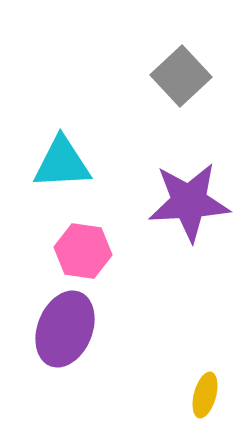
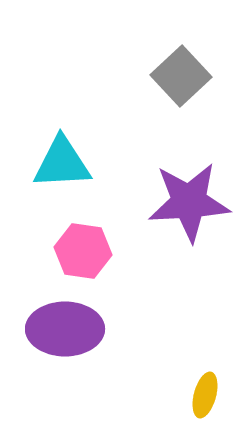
purple ellipse: rotated 68 degrees clockwise
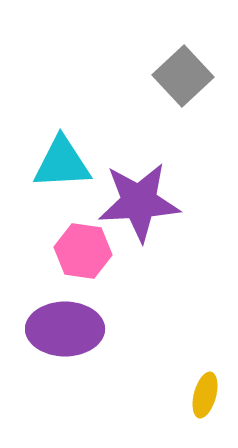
gray square: moved 2 px right
purple star: moved 50 px left
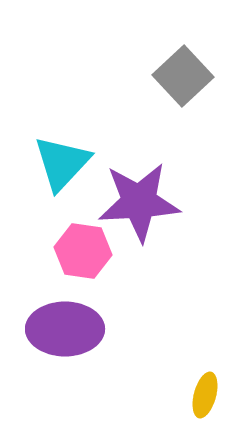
cyan triangle: rotated 44 degrees counterclockwise
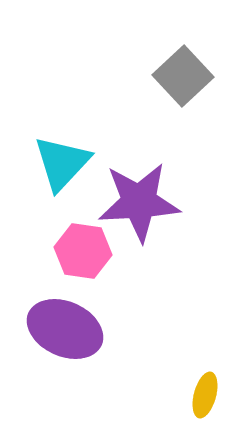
purple ellipse: rotated 24 degrees clockwise
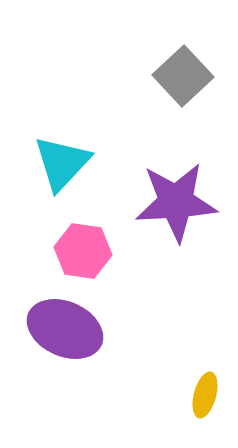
purple star: moved 37 px right
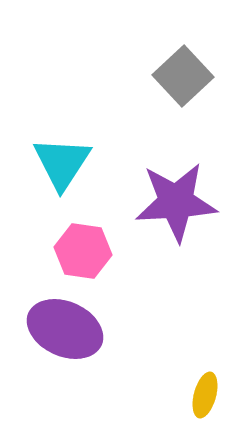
cyan triangle: rotated 10 degrees counterclockwise
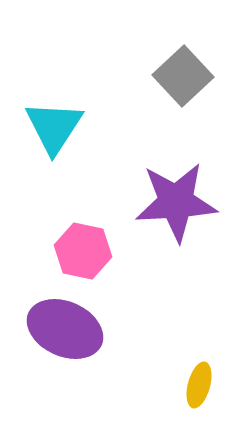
cyan triangle: moved 8 px left, 36 px up
pink hexagon: rotated 4 degrees clockwise
yellow ellipse: moved 6 px left, 10 px up
